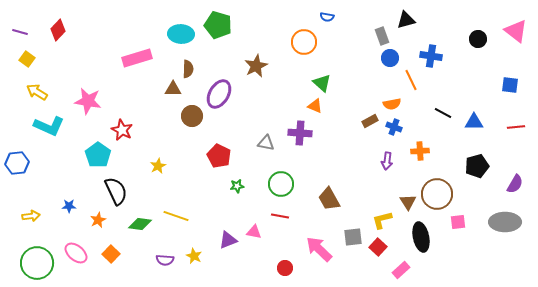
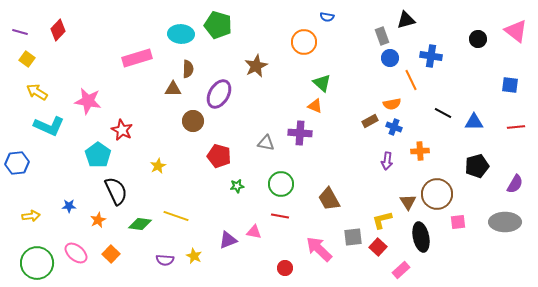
brown circle at (192, 116): moved 1 px right, 5 px down
red pentagon at (219, 156): rotated 10 degrees counterclockwise
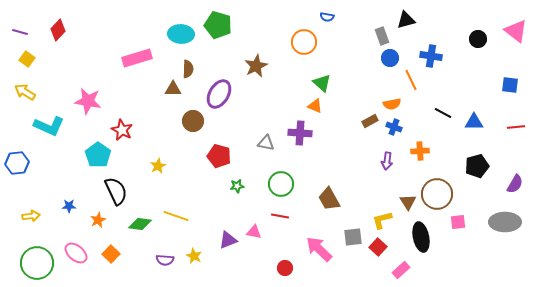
yellow arrow at (37, 92): moved 12 px left
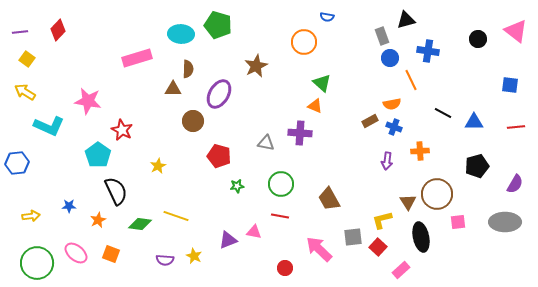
purple line at (20, 32): rotated 21 degrees counterclockwise
blue cross at (431, 56): moved 3 px left, 5 px up
orange square at (111, 254): rotated 24 degrees counterclockwise
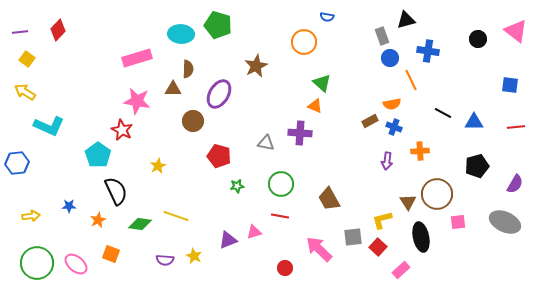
pink star at (88, 101): moved 49 px right
gray ellipse at (505, 222): rotated 24 degrees clockwise
pink triangle at (254, 232): rotated 28 degrees counterclockwise
pink ellipse at (76, 253): moved 11 px down
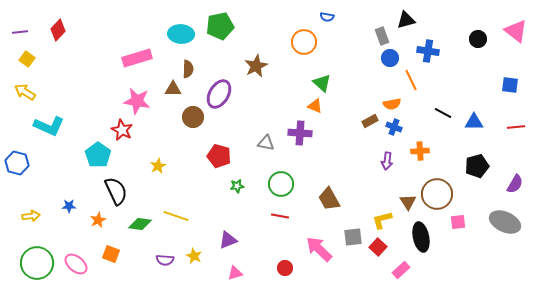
green pentagon at (218, 25): moved 2 px right, 1 px down; rotated 28 degrees counterclockwise
brown circle at (193, 121): moved 4 px up
blue hexagon at (17, 163): rotated 20 degrees clockwise
pink triangle at (254, 232): moved 19 px left, 41 px down
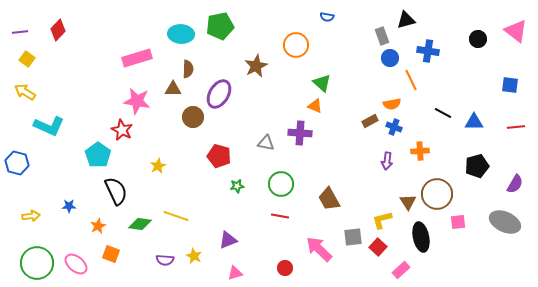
orange circle at (304, 42): moved 8 px left, 3 px down
orange star at (98, 220): moved 6 px down
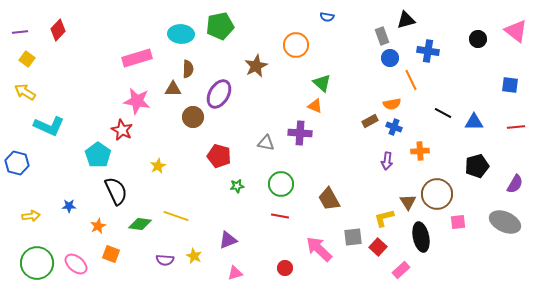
yellow L-shape at (382, 220): moved 2 px right, 2 px up
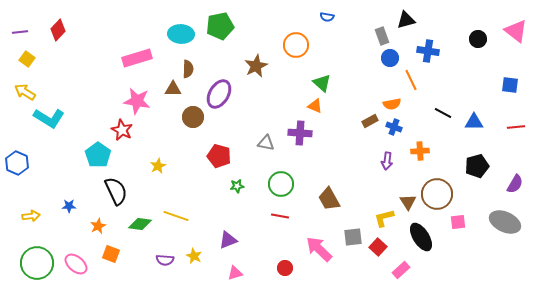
cyan L-shape at (49, 126): moved 8 px up; rotated 8 degrees clockwise
blue hexagon at (17, 163): rotated 10 degrees clockwise
black ellipse at (421, 237): rotated 20 degrees counterclockwise
